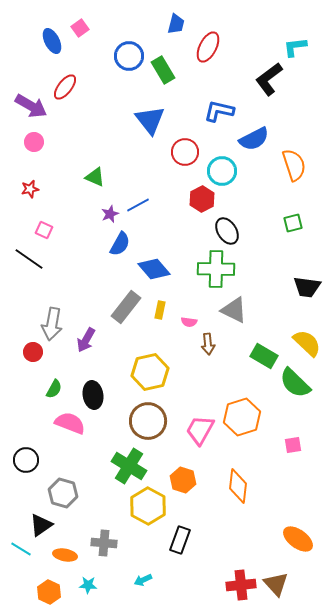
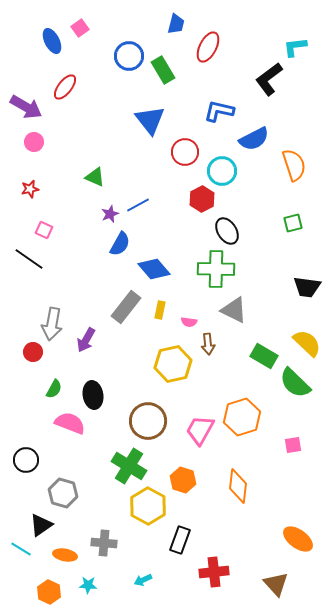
purple arrow at (31, 106): moved 5 px left, 1 px down
yellow hexagon at (150, 372): moved 23 px right, 8 px up
red cross at (241, 585): moved 27 px left, 13 px up
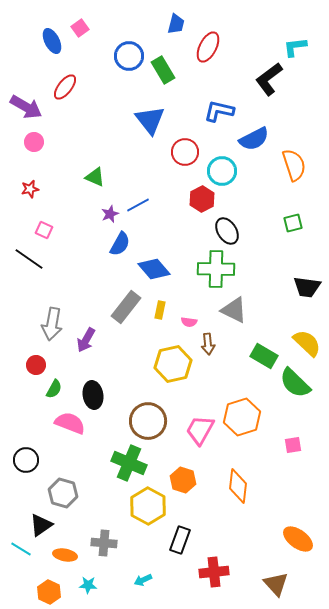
red circle at (33, 352): moved 3 px right, 13 px down
green cross at (129, 466): moved 3 px up; rotated 8 degrees counterclockwise
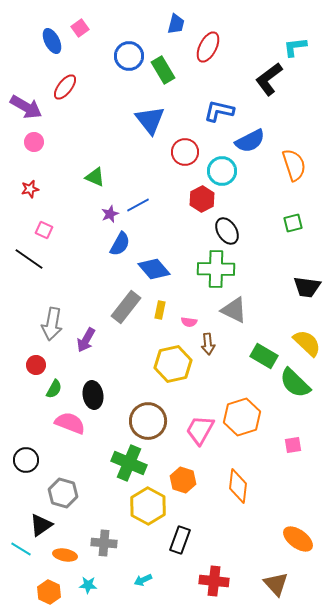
blue semicircle at (254, 139): moved 4 px left, 2 px down
red cross at (214, 572): moved 9 px down; rotated 12 degrees clockwise
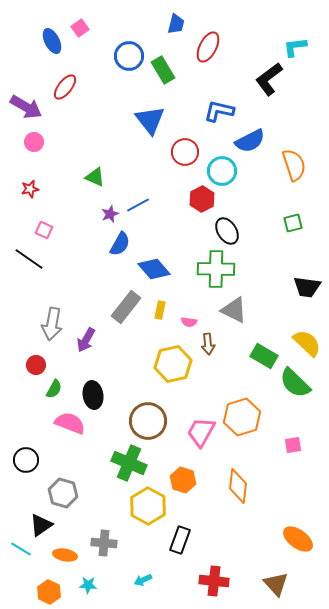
pink trapezoid at (200, 430): moved 1 px right, 2 px down
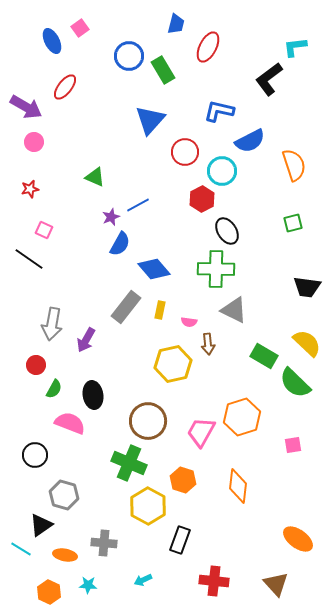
blue triangle at (150, 120): rotated 20 degrees clockwise
purple star at (110, 214): moved 1 px right, 3 px down
black circle at (26, 460): moved 9 px right, 5 px up
gray hexagon at (63, 493): moved 1 px right, 2 px down
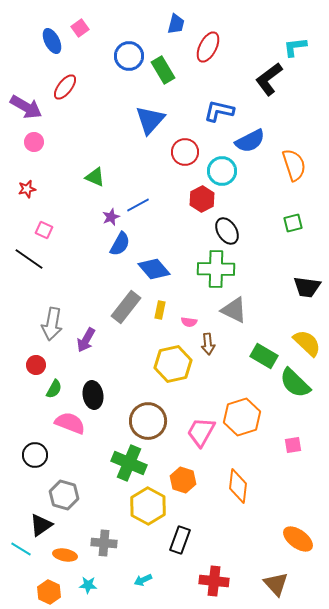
red star at (30, 189): moved 3 px left
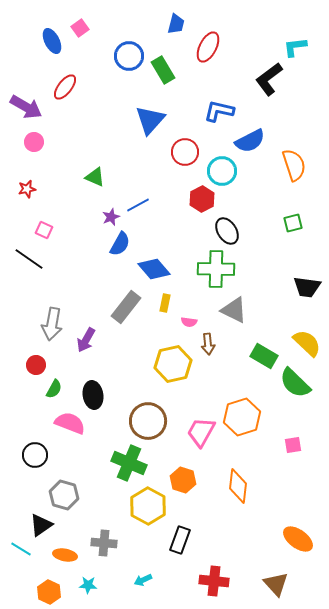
yellow rectangle at (160, 310): moved 5 px right, 7 px up
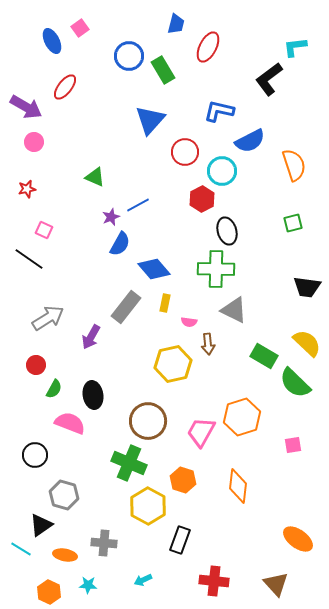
black ellipse at (227, 231): rotated 16 degrees clockwise
gray arrow at (52, 324): moved 4 px left, 6 px up; rotated 132 degrees counterclockwise
purple arrow at (86, 340): moved 5 px right, 3 px up
